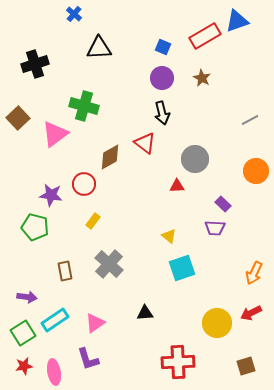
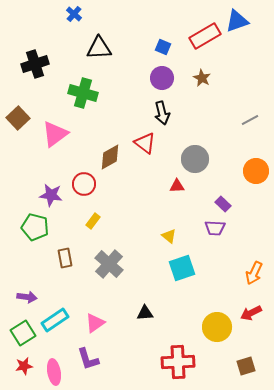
green cross at (84, 106): moved 1 px left, 13 px up
brown rectangle at (65, 271): moved 13 px up
yellow circle at (217, 323): moved 4 px down
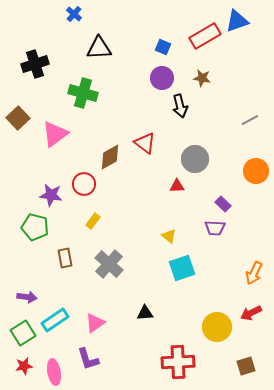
brown star at (202, 78): rotated 18 degrees counterclockwise
black arrow at (162, 113): moved 18 px right, 7 px up
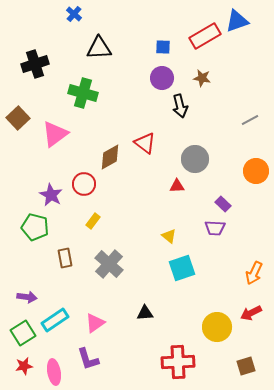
blue square at (163, 47): rotated 21 degrees counterclockwise
purple star at (51, 195): rotated 20 degrees clockwise
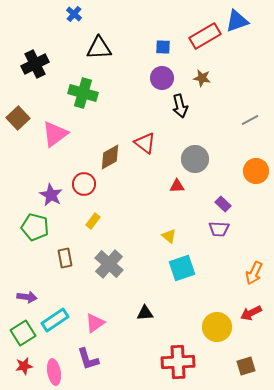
black cross at (35, 64): rotated 8 degrees counterclockwise
purple trapezoid at (215, 228): moved 4 px right, 1 px down
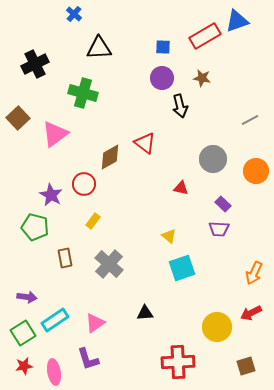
gray circle at (195, 159): moved 18 px right
red triangle at (177, 186): moved 4 px right, 2 px down; rotated 14 degrees clockwise
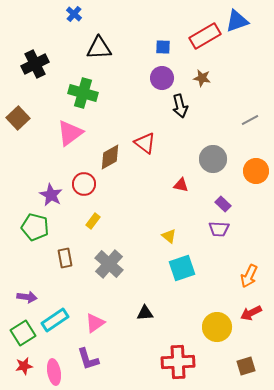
pink triangle at (55, 134): moved 15 px right, 1 px up
red triangle at (181, 188): moved 3 px up
orange arrow at (254, 273): moved 5 px left, 3 px down
